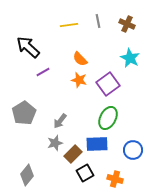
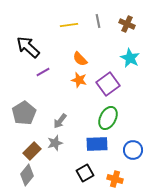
brown rectangle: moved 41 px left, 3 px up
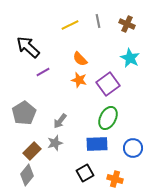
yellow line: moved 1 px right; rotated 18 degrees counterclockwise
blue circle: moved 2 px up
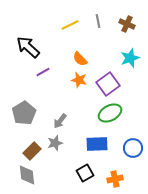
cyan star: rotated 24 degrees clockwise
green ellipse: moved 2 px right, 5 px up; rotated 35 degrees clockwise
gray diamond: rotated 45 degrees counterclockwise
orange cross: rotated 28 degrees counterclockwise
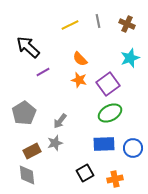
blue rectangle: moved 7 px right
brown rectangle: rotated 18 degrees clockwise
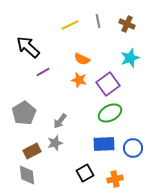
orange semicircle: moved 2 px right; rotated 21 degrees counterclockwise
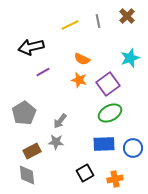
brown cross: moved 8 px up; rotated 21 degrees clockwise
black arrow: moved 3 px right; rotated 55 degrees counterclockwise
gray star: moved 1 px right, 1 px up; rotated 21 degrees clockwise
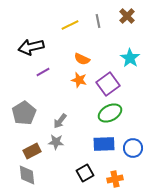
cyan star: rotated 18 degrees counterclockwise
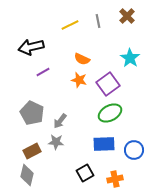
gray pentagon: moved 8 px right; rotated 15 degrees counterclockwise
blue circle: moved 1 px right, 2 px down
gray diamond: rotated 20 degrees clockwise
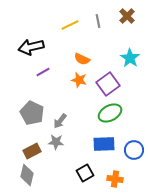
orange cross: rotated 21 degrees clockwise
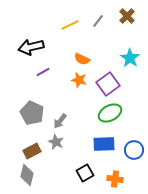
gray line: rotated 48 degrees clockwise
gray star: rotated 21 degrees clockwise
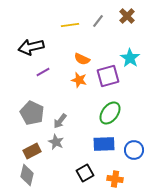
yellow line: rotated 18 degrees clockwise
purple square: moved 8 px up; rotated 20 degrees clockwise
green ellipse: rotated 25 degrees counterclockwise
